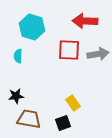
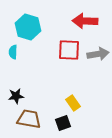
cyan hexagon: moved 4 px left
cyan semicircle: moved 5 px left, 4 px up
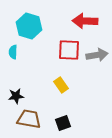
cyan hexagon: moved 1 px right, 1 px up
gray arrow: moved 1 px left, 1 px down
yellow rectangle: moved 12 px left, 18 px up
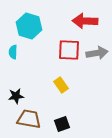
gray arrow: moved 2 px up
black square: moved 1 px left, 1 px down
